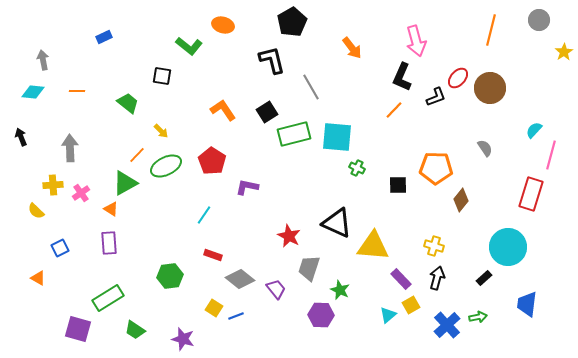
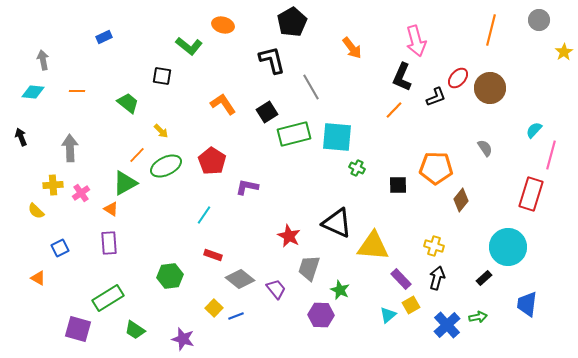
orange L-shape at (223, 110): moved 6 px up
yellow square at (214, 308): rotated 12 degrees clockwise
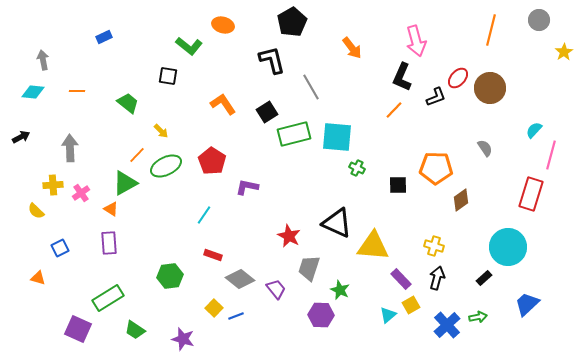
black square at (162, 76): moved 6 px right
black arrow at (21, 137): rotated 84 degrees clockwise
brown diamond at (461, 200): rotated 15 degrees clockwise
orange triangle at (38, 278): rotated 14 degrees counterclockwise
blue trapezoid at (527, 304): rotated 40 degrees clockwise
purple square at (78, 329): rotated 8 degrees clockwise
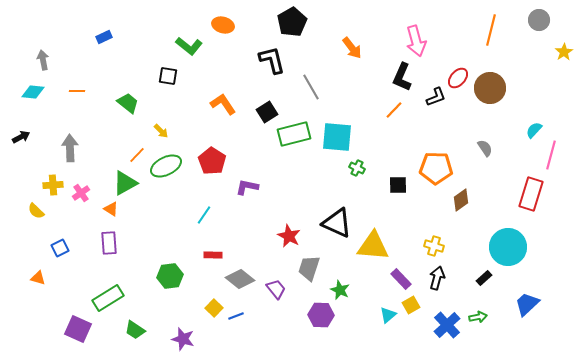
red rectangle at (213, 255): rotated 18 degrees counterclockwise
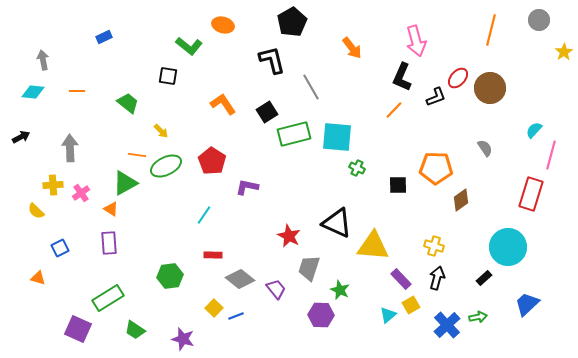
orange line at (137, 155): rotated 54 degrees clockwise
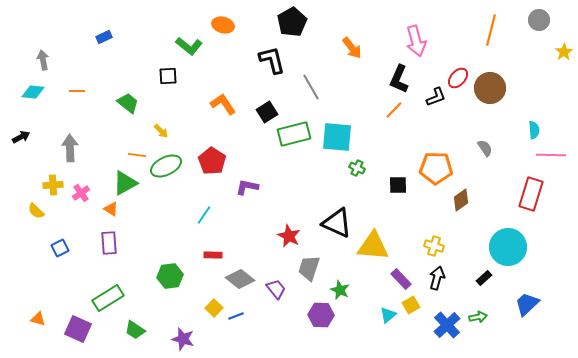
black square at (168, 76): rotated 12 degrees counterclockwise
black L-shape at (402, 77): moved 3 px left, 2 px down
cyan semicircle at (534, 130): rotated 132 degrees clockwise
pink line at (551, 155): rotated 76 degrees clockwise
orange triangle at (38, 278): moved 41 px down
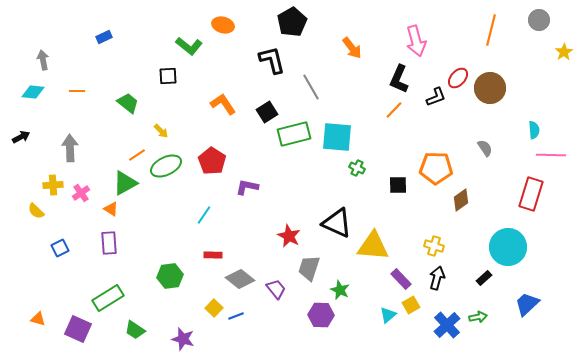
orange line at (137, 155): rotated 42 degrees counterclockwise
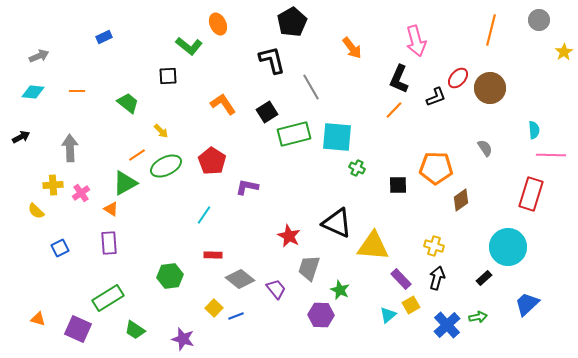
orange ellipse at (223, 25): moved 5 px left, 1 px up; rotated 50 degrees clockwise
gray arrow at (43, 60): moved 4 px left, 4 px up; rotated 78 degrees clockwise
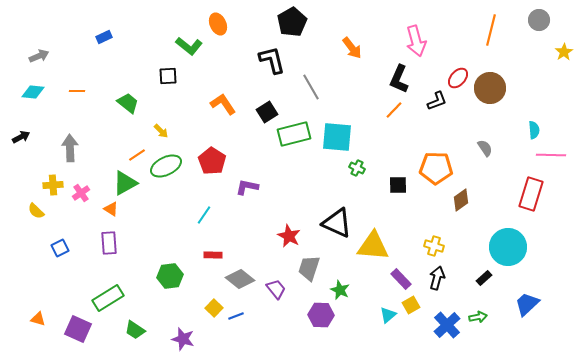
black L-shape at (436, 97): moved 1 px right, 4 px down
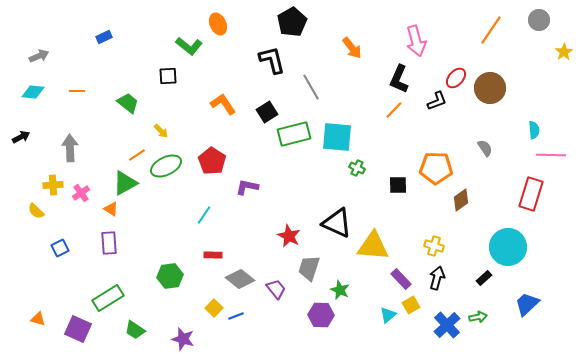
orange line at (491, 30): rotated 20 degrees clockwise
red ellipse at (458, 78): moved 2 px left
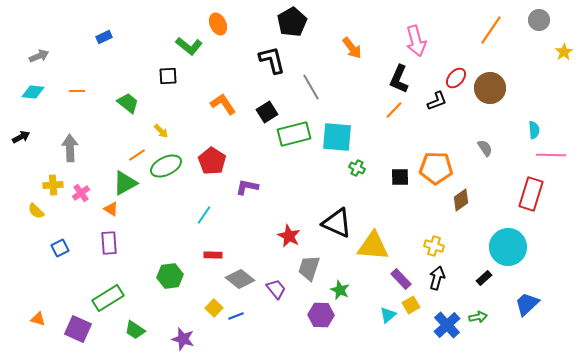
black square at (398, 185): moved 2 px right, 8 px up
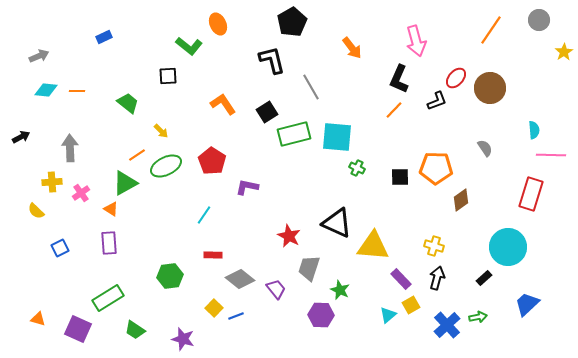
cyan diamond at (33, 92): moved 13 px right, 2 px up
yellow cross at (53, 185): moved 1 px left, 3 px up
